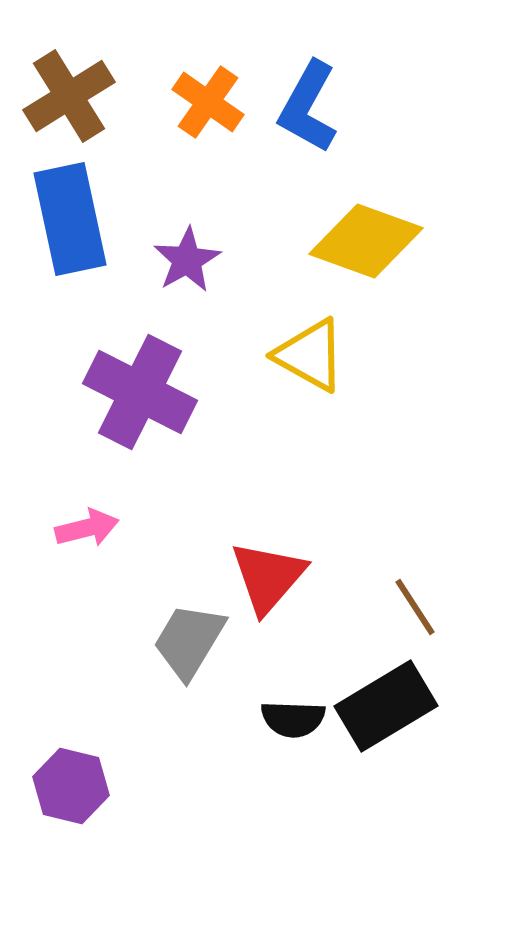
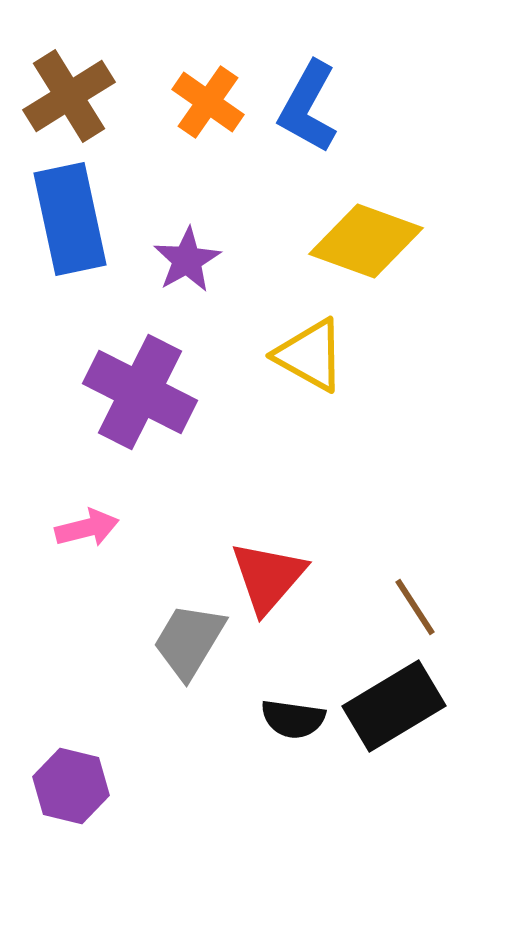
black rectangle: moved 8 px right
black semicircle: rotated 6 degrees clockwise
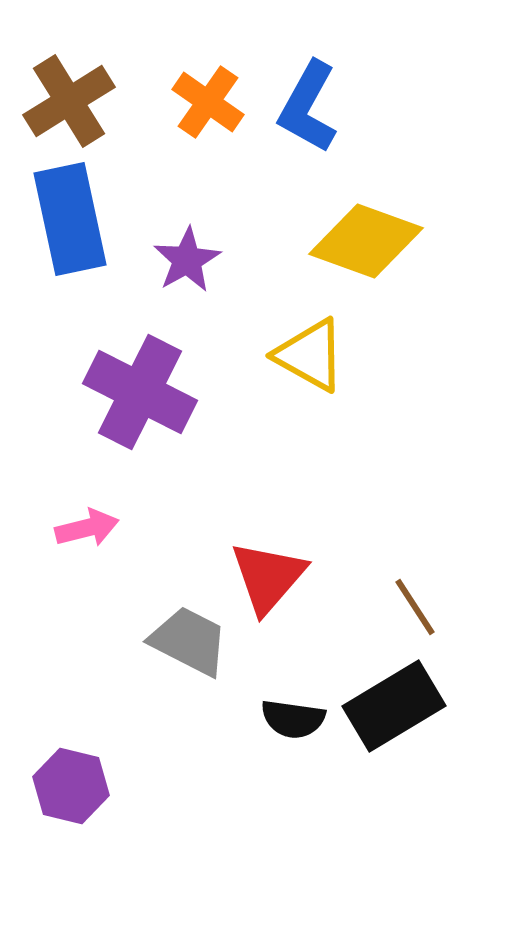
brown cross: moved 5 px down
gray trapezoid: rotated 86 degrees clockwise
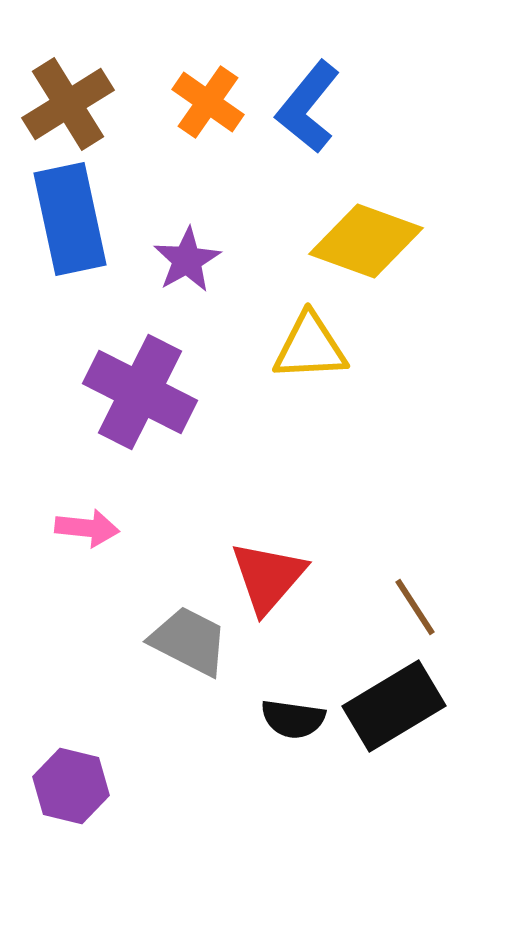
brown cross: moved 1 px left, 3 px down
blue L-shape: rotated 10 degrees clockwise
yellow triangle: moved 8 px up; rotated 32 degrees counterclockwise
pink arrow: rotated 20 degrees clockwise
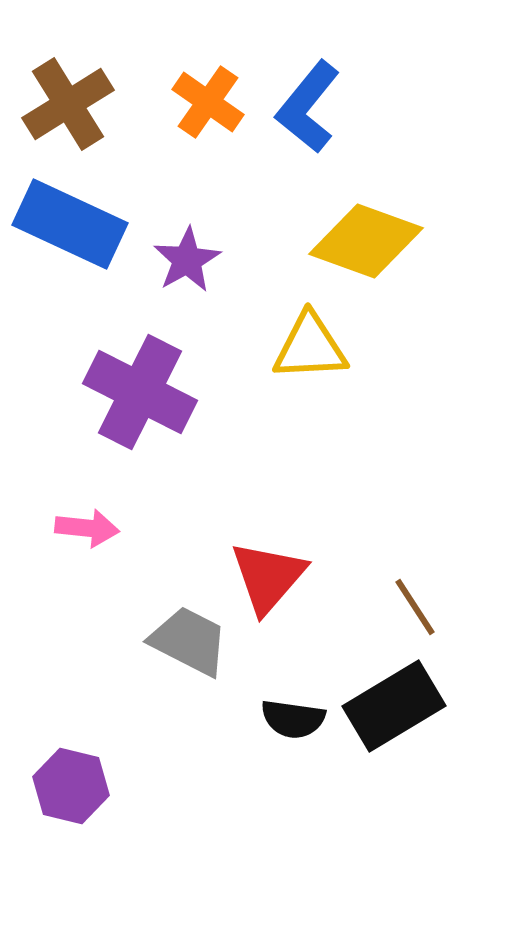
blue rectangle: moved 5 px down; rotated 53 degrees counterclockwise
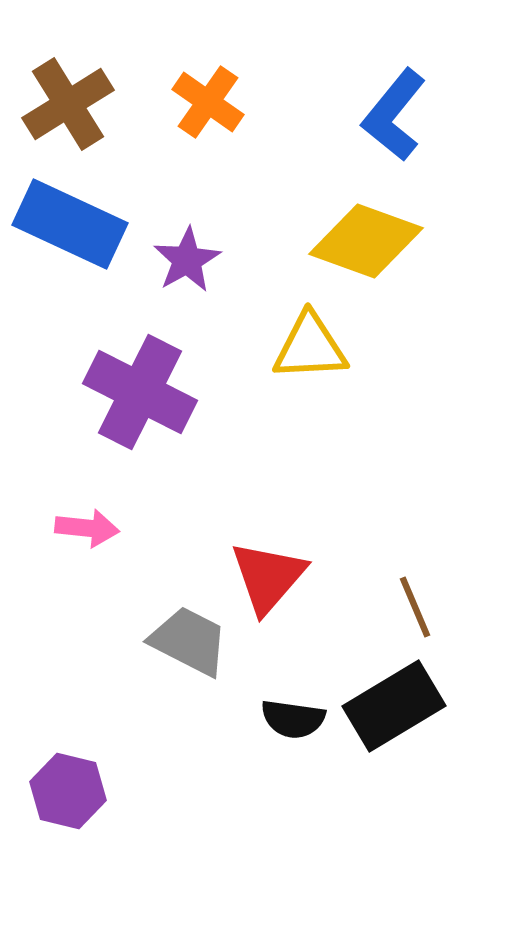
blue L-shape: moved 86 px right, 8 px down
brown line: rotated 10 degrees clockwise
purple hexagon: moved 3 px left, 5 px down
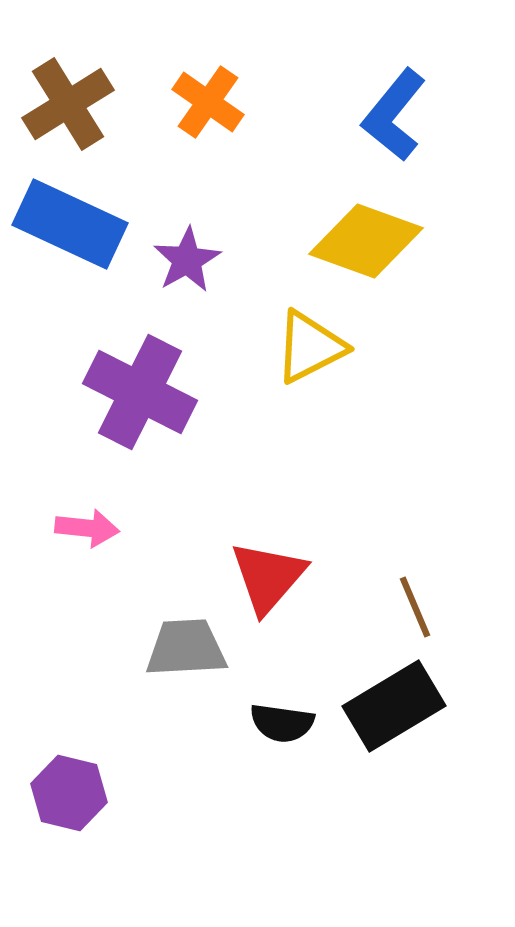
yellow triangle: rotated 24 degrees counterclockwise
gray trapezoid: moved 3 px left, 7 px down; rotated 30 degrees counterclockwise
black semicircle: moved 11 px left, 4 px down
purple hexagon: moved 1 px right, 2 px down
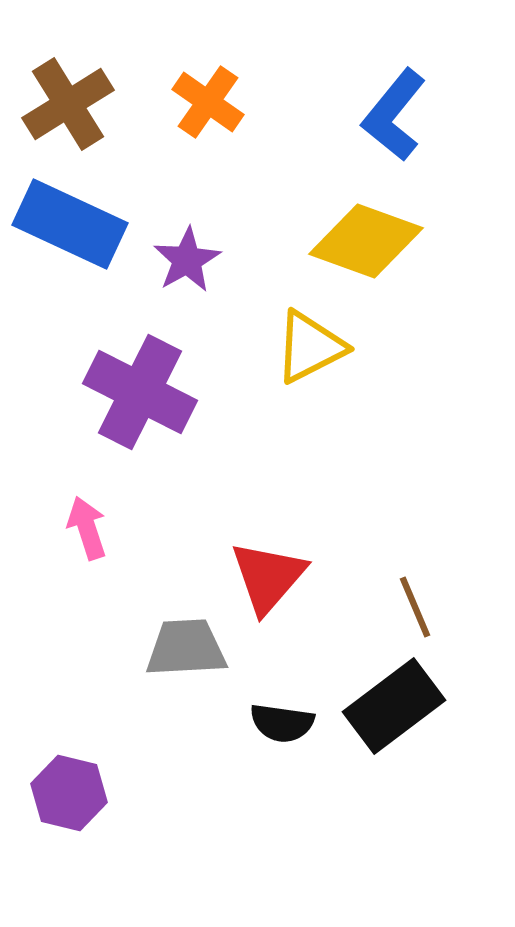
pink arrow: rotated 114 degrees counterclockwise
black rectangle: rotated 6 degrees counterclockwise
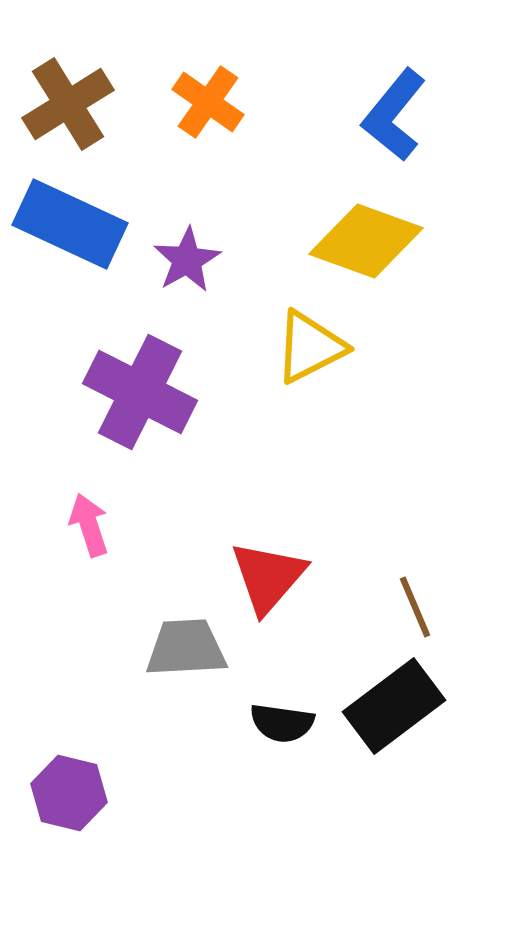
pink arrow: moved 2 px right, 3 px up
